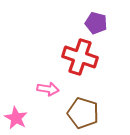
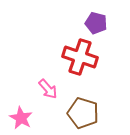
pink arrow: rotated 40 degrees clockwise
pink star: moved 5 px right
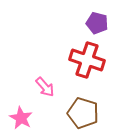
purple pentagon: moved 1 px right
red cross: moved 7 px right, 3 px down
pink arrow: moved 3 px left, 2 px up
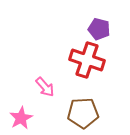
purple pentagon: moved 2 px right, 6 px down
brown pentagon: rotated 20 degrees counterclockwise
pink star: rotated 15 degrees clockwise
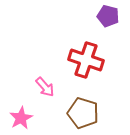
purple pentagon: moved 9 px right, 13 px up
red cross: moved 1 px left
brown pentagon: rotated 20 degrees clockwise
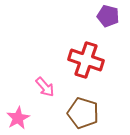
pink star: moved 3 px left
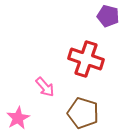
red cross: moved 1 px up
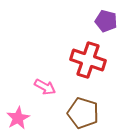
purple pentagon: moved 2 px left, 5 px down
red cross: moved 2 px right, 1 px down
pink arrow: rotated 20 degrees counterclockwise
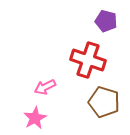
pink arrow: rotated 125 degrees clockwise
brown pentagon: moved 21 px right, 11 px up
pink star: moved 17 px right
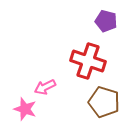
red cross: moved 1 px down
pink star: moved 10 px left, 9 px up; rotated 25 degrees counterclockwise
